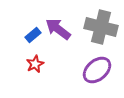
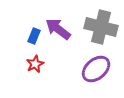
blue rectangle: moved 1 px right, 1 px down; rotated 28 degrees counterclockwise
purple ellipse: moved 1 px left, 1 px up
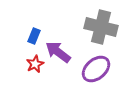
purple arrow: moved 23 px down
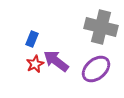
blue rectangle: moved 2 px left, 3 px down
purple arrow: moved 2 px left, 9 px down
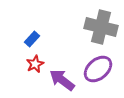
blue rectangle: rotated 21 degrees clockwise
purple arrow: moved 6 px right, 19 px down
purple ellipse: moved 2 px right
